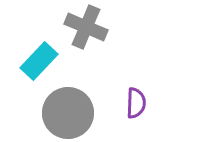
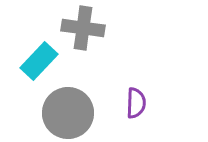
gray cross: moved 3 px left, 1 px down; rotated 15 degrees counterclockwise
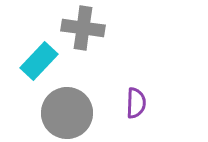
gray circle: moved 1 px left
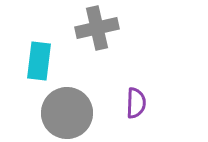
gray cross: moved 14 px right; rotated 21 degrees counterclockwise
cyan rectangle: rotated 36 degrees counterclockwise
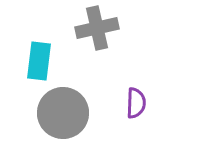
gray circle: moved 4 px left
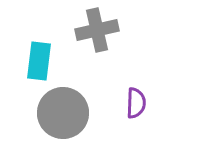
gray cross: moved 2 px down
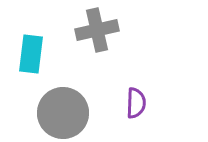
cyan rectangle: moved 8 px left, 7 px up
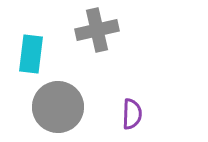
purple semicircle: moved 4 px left, 11 px down
gray circle: moved 5 px left, 6 px up
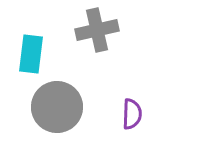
gray circle: moved 1 px left
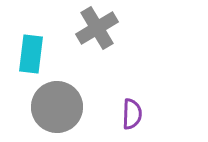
gray cross: moved 2 px up; rotated 18 degrees counterclockwise
